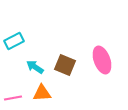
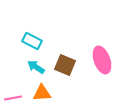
cyan rectangle: moved 18 px right; rotated 54 degrees clockwise
cyan arrow: moved 1 px right
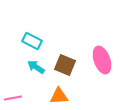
orange triangle: moved 17 px right, 3 px down
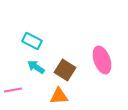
brown square: moved 5 px down; rotated 10 degrees clockwise
pink line: moved 8 px up
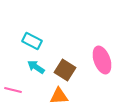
pink line: rotated 24 degrees clockwise
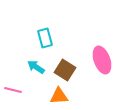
cyan rectangle: moved 13 px right, 3 px up; rotated 48 degrees clockwise
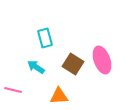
brown square: moved 8 px right, 6 px up
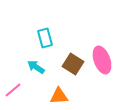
pink line: rotated 54 degrees counterclockwise
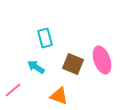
brown square: rotated 10 degrees counterclockwise
orange triangle: rotated 24 degrees clockwise
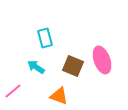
brown square: moved 2 px down
pink line: moved 1 px down
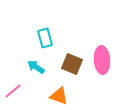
pink ellipse: rotated 16 degrees clockwise
brown square: moved 1 px left, 2 px up
